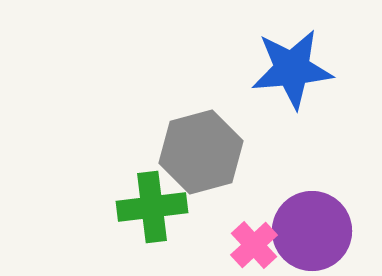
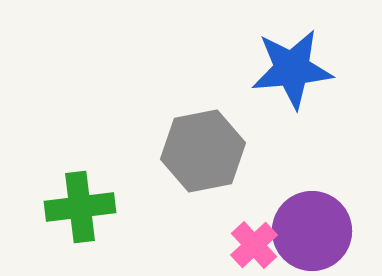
gray hexagon: moved 2 px right, 1 px up; rotated 4 degrees clockwise
green cross: moved 72 px left
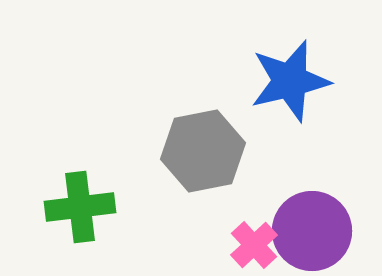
blue star: moved 2 px left, 12 px down; rotated 8 degrees counterclockwise
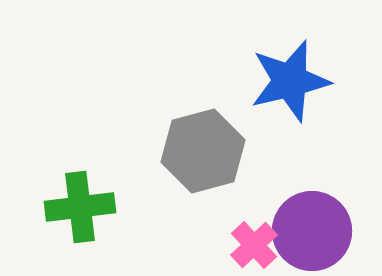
gray hexagon: rotated 4 degrees counterclockwise
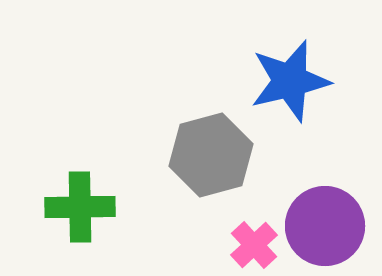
gray hexagon: moved 8 px right, 4 px down
green cross: rotated 6 degrees clockwise
purple circle: moved 13 px right, 5 px up
